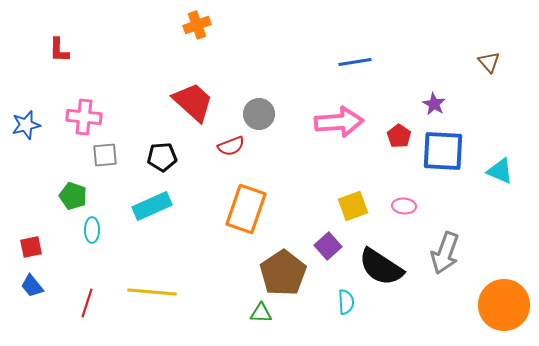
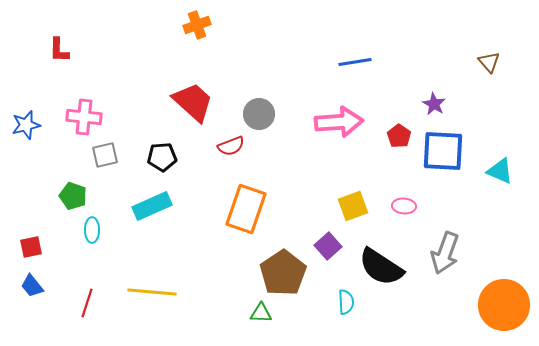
gray square: rotated 8 degrees counterclockwise
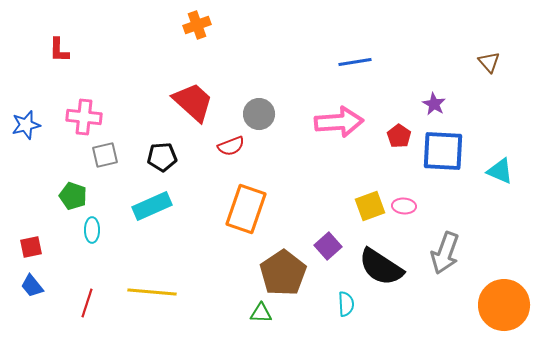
yellow square: moved 17 px right
cyan semicircle: moved 2 px down
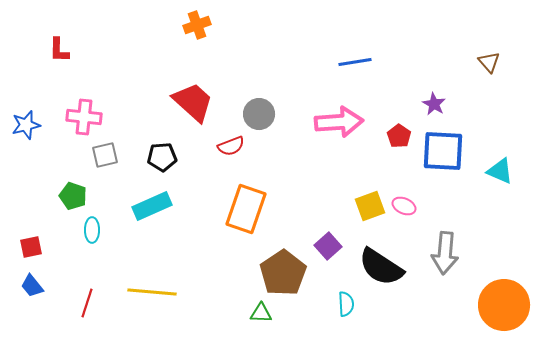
pink ellipse: rotated 20 degrees clockwise
gray arrow: rotated 15 degrees counterclockwise
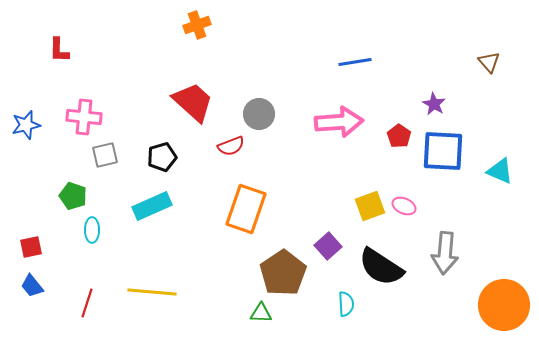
black pentagon: rotated 12 degrees counterclockwise
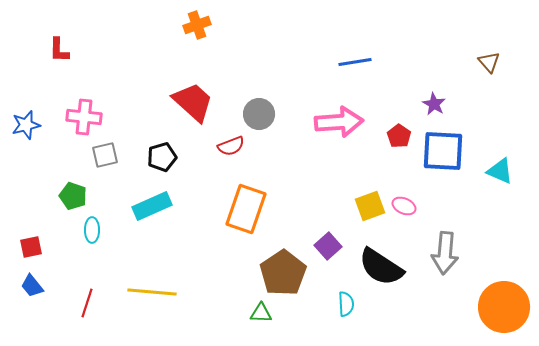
orange circle: moved 2 px down
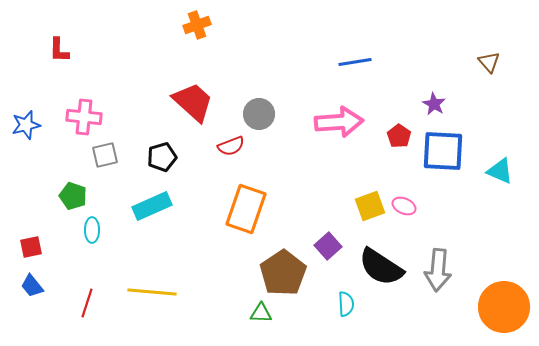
gray arrow: moved 7 px left, 17 px down
